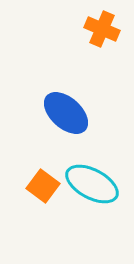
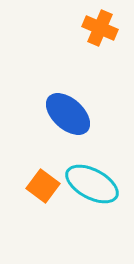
orange cross: moved 2 px left, 1 px up
blue ellipse: moved 2 px right, 1 px down
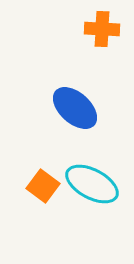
orange cross: moved 2 px right, 1 px down; rotated 20 degrees counterclockwise
blue ellipse: moved 7 px right, 6 px up
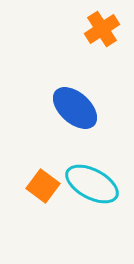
orange cross: rotated 36 degrees counterclockwise
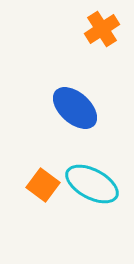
orange square: moved 1 px up
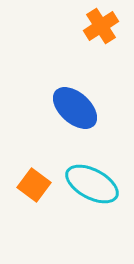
orange cross: moved 1 px left, 3 px up
orange square: moved 9 px left
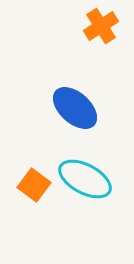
cyan ellipse: moved 7 px left, 5 px up
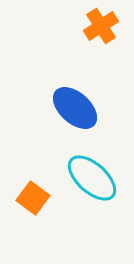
cyan ellipse: moved 7 px right, 1 px up; rotated 14 degrees clockwise
orange square: moved 1 px left, 13 px down
